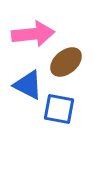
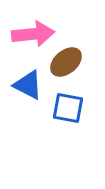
blue square: moved 9 px right, 1 px up
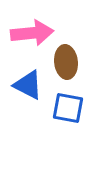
pink arrow: moved 1 px left, 1 px up
brown ellipse: rotated 56 degrees counterclockwise
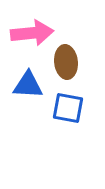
blue triangle: rotated 24 degrees counterclockwise
